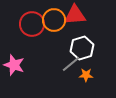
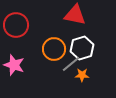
red triangle: rotated 15 degrees clockwise
orange circle: moved 29 px down
red circle: moved 16 px left, 1 px down
orange star: moved 4 px left
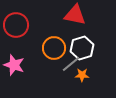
orange circle: moved 1 px up
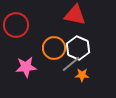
white hexagon: moved 4 px left; rotated 20 degrees counterclockwise
pink star: moved 12 px right, 2 px down; rotated 25 degrees counterclockwise
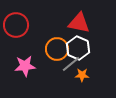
red triangle: moved 4 px right, 8 px down
orange circle: moved 3 px right, 1 px down
pink star: moved 1 px left, 1 px up
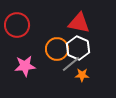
red circle: moved 1 px right
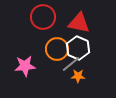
red circle: moved 26 px right, 8 px up
orange star: moved 4 px left, 1 px down
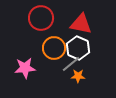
red circle: moved 2 px left, 1 px down
red triangle: moved 2 px right, 1 px down
orange circle: moved 3 px left, 1 px up
pink star: moved 2 px down
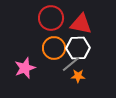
red circle: moved 10 px right
white hexagon: rotated 25 degrees counterclockwise
pink star: rotated 15 degrees counterclockwise
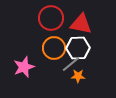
pink star: moved 1 px left, 1 px up
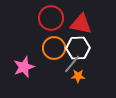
gray line: moved 1 px right; rotated 12 degrees counterclockwise
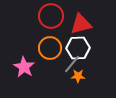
red circle: moved 2 px up
red triangle: rotated 25 degrees counterclockwise
orange circle: moved 4 px left
pink star: rotated 20 degrees counterclockwise
